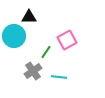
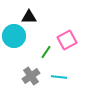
gray cross: moved 2 px left, 5 px down
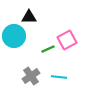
green line: moved 2 px right, 3 px up; rotated 32 degrees clockwise
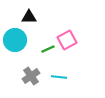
cyan circle: moved 1 px right, 4 px down
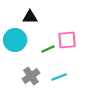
black triangle: moved 1 px right
pink square: rotated 24 degrees clockwise
cyan line: rotated 28 degrees counterclockwise
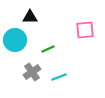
pink square: moved 18 px right, 10 px up
gray cross: moved 1 px right, 4 px up
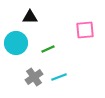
cyan circle: moved 1 px right, 3 px down
gray cross: moved 2 px right, 5 px down
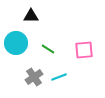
black triangle: moved 1 px right, 1 px up
pink square: moved 1 px left, 20 px down
green line: rotated 56 degrees clockwise
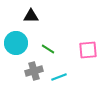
pink square: moved 4 px right
gray cross: moved 6 px up; rotated 18 degrees clockwise
